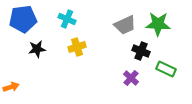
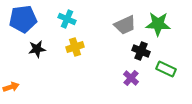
yellow cross: moved 2 px left
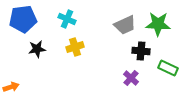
black cross: rotated 18 degrees counterclockwise
green rectangle: moved 2 px right, 1 px up
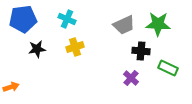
gray trapezoid: moved 1 px left
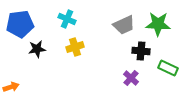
blue pentagon: moved 3 px left, 5 px down
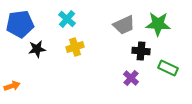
cyan cross: rotated 18 degrees clockwise
orange arrow: moved 1 px right, 1 px up
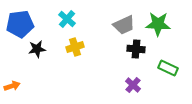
black cross: moved 5 px left, 2 px up
purple cross: moved 2 px right, 7 px down
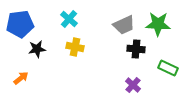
cyan cross: moved 2 px right
yellow cross: rotated 30 degrees clockwise
orange arrow: moved 9 px right, 8 px up; rotated 21 degrees counterclockwise
